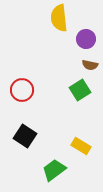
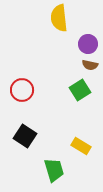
purple circle: moved 2 px right, 5 px down
green trapezoid: rotated 110 degrees clockwise
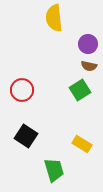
yellow semicircle: moved 5 px left
brown semicircle: moved 1 px left, 1 px down
black square: moved 1 px right
yellow rectangle: moved 1 px right, 2 px up
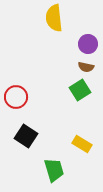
brown semicircle: moved 3 px left, 1 px down
red circle: moved 6 px left, 7 px down
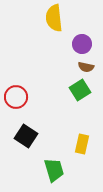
purple circle: moved 6 px left
yellow rectangle: rotated 72 degrees clockwise
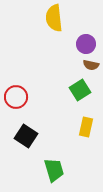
purple circle: moved 4 px right
brown semicircle: moved 5 px right, 2 px up
yellow rectangle: moved 4 px right, 17 px up
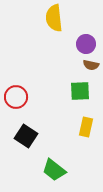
green square: moved 1 px down; rotated 30 degrees clockwise
green trapezoid: rotated 145 degrees clockwise
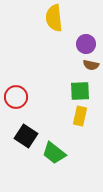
yellow rectangle: moved 6 px left, 11 px up
green trapezoid: moved 17 px up
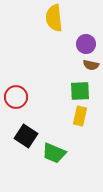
green trapezoid: rotated 15 degrees counterclockwise
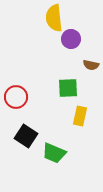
purple circle: moved 15 px left, 5 px up
green square: moved 12 px left, 3 px up
